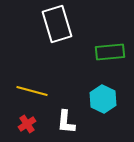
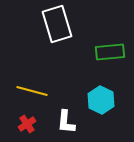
cyan hexagon: moved 2 px left, 1 px down
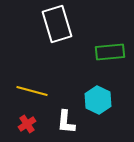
cyan hexagon: moved 3 px left
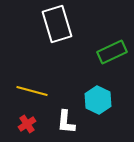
green rectangle: moved 2 px right; rotated 20 degrees counterclockwise
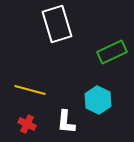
yellow line: moved 2 px left, 1 px up
red cross: rotated 30 degrees counterclockwise
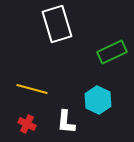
yellow line: moved 2 px right, 1 px up
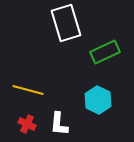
white rectangle: moved 9 px right, 1 px up
green rectangle: moved 7 px left
yellow line: moved 4 px left, 1 px down
white L-shape: moved 7 px left, 2 px down
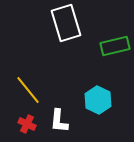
green rectangle: moved 10 px right, 6 px up; rotated 12 degrees clockwise
yellow line: rotated 36 degrees clockwise
white L-shape: moved 3 px up
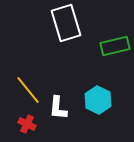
white L-shape: moved 1 px left, 13 px up
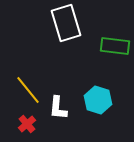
green rectangle: rotated 20 degrees clockwise
cyan hexagon: rotated 8 degrees counterclockwise
red cross: rotated 24 degrees clockwise
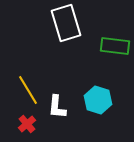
yellow line: rotated 8 degrees clockwise
white L-shape: moved 1 px left, 1 px up
